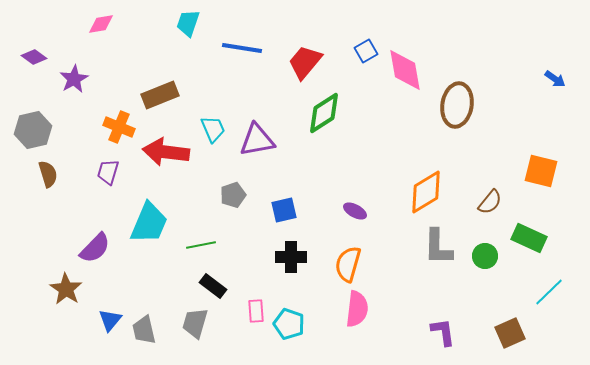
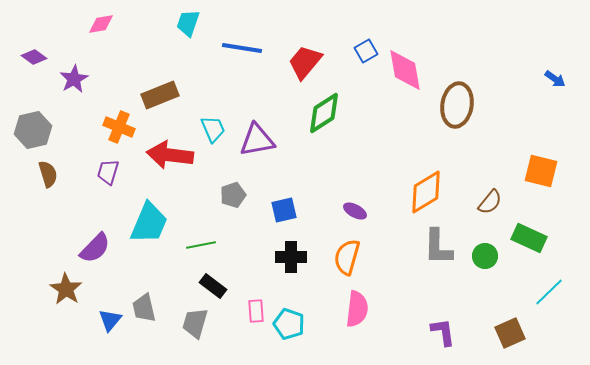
red arrow at (166, 152): moved 4 px right, 3 px down
orange semicircle at (348, 264): moved 1 px left, 7 px up
gray trapezoid at (144, 330): moved 22 px up
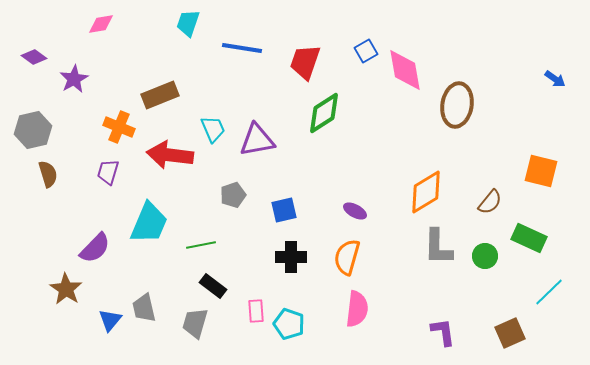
red trapezoid at (305, 62): rotated 21 degrees counterclockwise
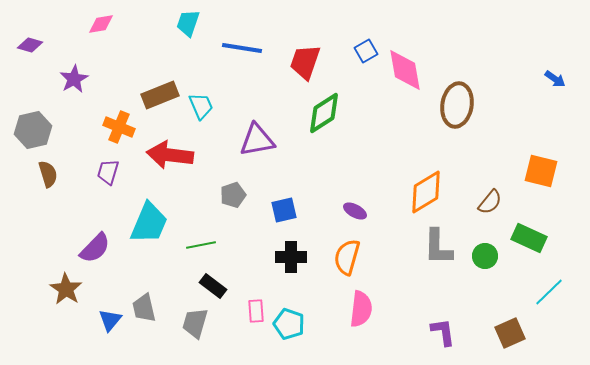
purple diamond at (34, 57): moved 4 px left, 12 px up; rotated 20 degrees counterclockwise
cyan trapezoid at (213, 129): moved 12 px left, 23 px up
pink semicircle at (357, 309): moved 4 px right
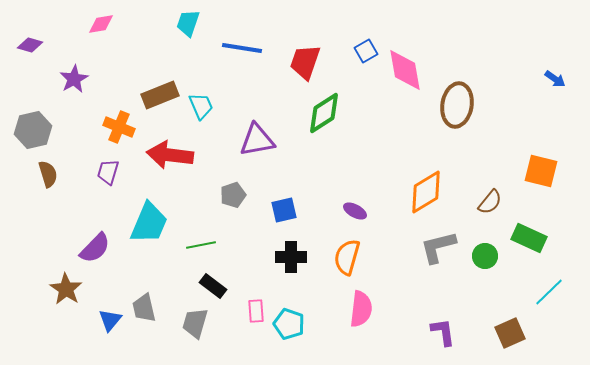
gray L-shape at (438, 247): rotated 75 degrees clockwise
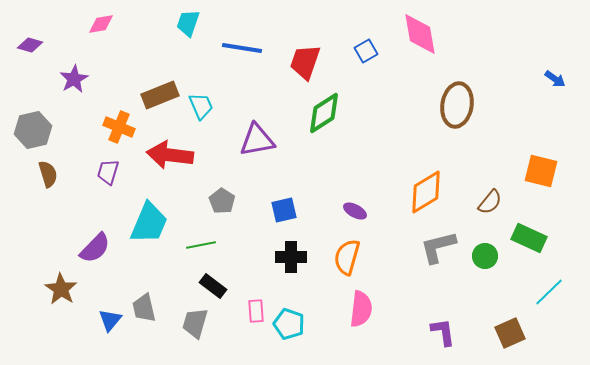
pink diamond at (405, 70): moved 15 px right, 36 px up
gray pentagon at (233, 195): moved 11 px left, 6 px down; rotated 20 degrees counterclockwise
brown star at (66, 289): moved 5 px left
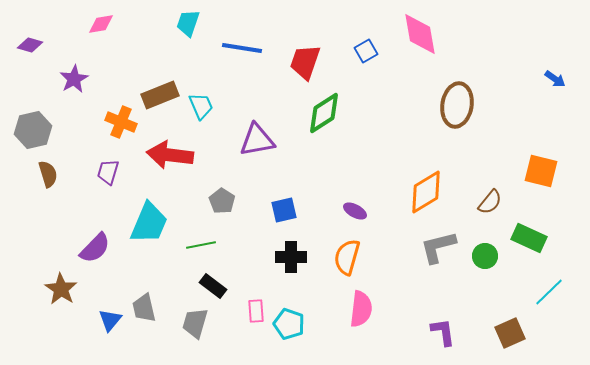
orange cross at (119, 127): moved 2 px right, 5 px up
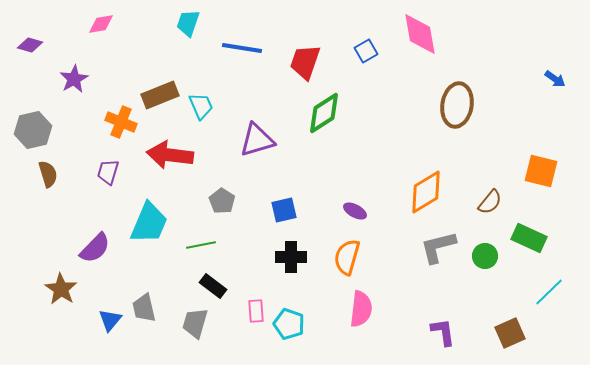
purple triangle at (257, 140): rotated 6 degrees counterclockwise
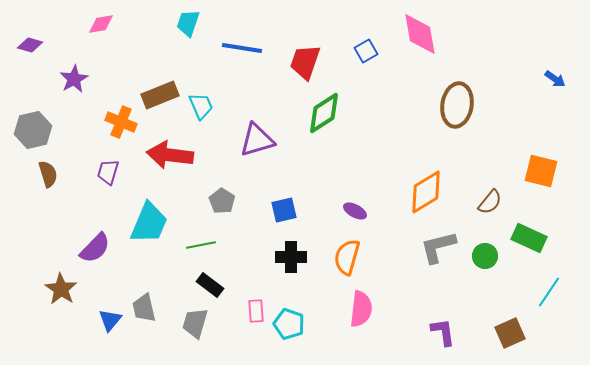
black rectangle at (213, 286): moved 3 px left, 1 px up
cyan line at (549, 292): rotated 12 degrees counterclockwise
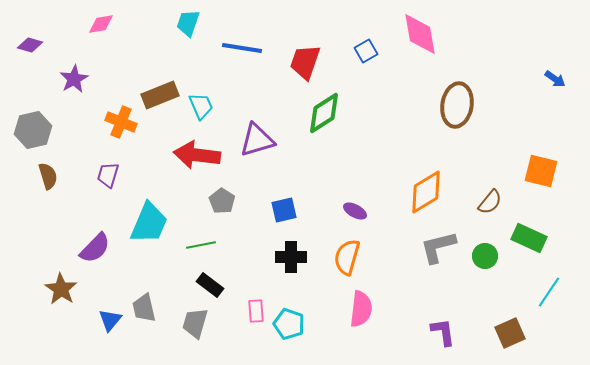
red arrow at (170, 155): moved 27 px right
purple trapezoid at (108, 172): moved 3 px down
brown semicircle at (48, 174): moved 2 px down
